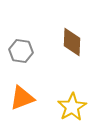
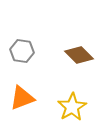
brown diamond: moved 7 px right, 13 px down; rotated 48 degrees counterclockwise
gray hexagon: moved 1 px right
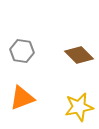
yellow star: moved 7 px right; rotated 20 degrees clockwise
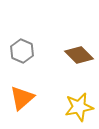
gray hexagon: rotated 15 degrees clockwise
orange triangle: rotated 20 degrees counterclockwise
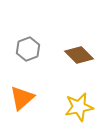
gray hexagon: moved 6 px right, 2 px up; rotated 15 degrees clockwise
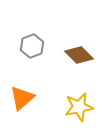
gray hexagon: moved 4 px right, 3 px up
